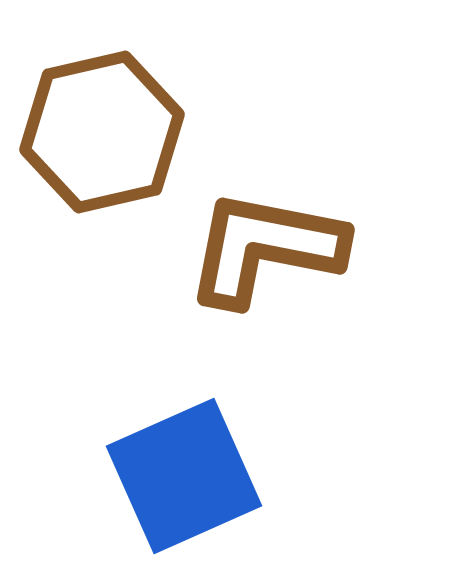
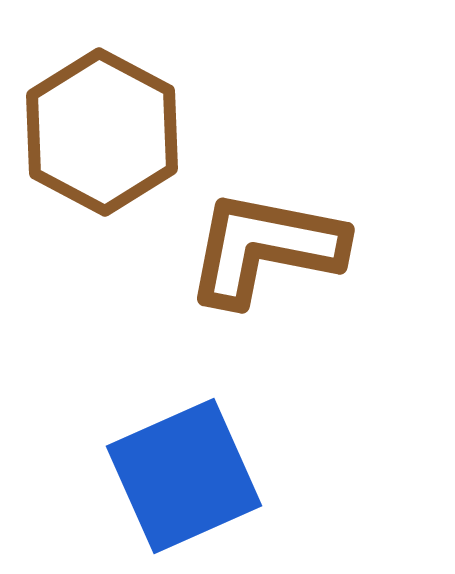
brown hexagon: rotated 19 degrees counterclockwise
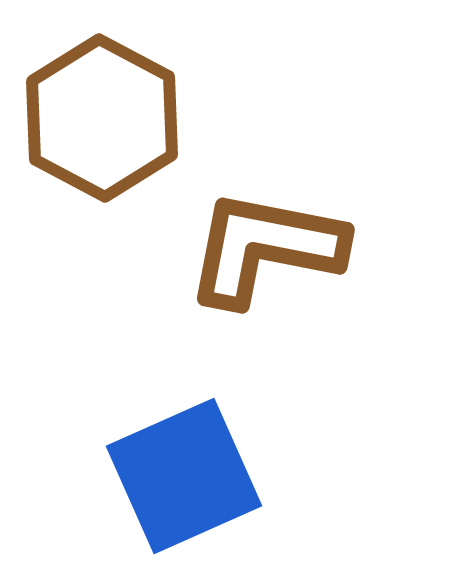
brown hexagon: moved 14 px up
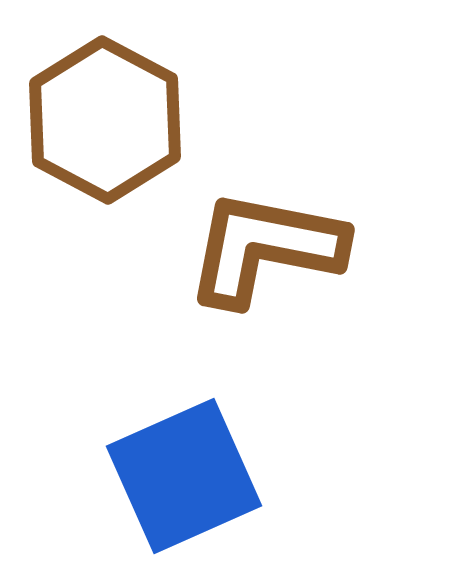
brown hexagon: moved 3 px right, 2 px down
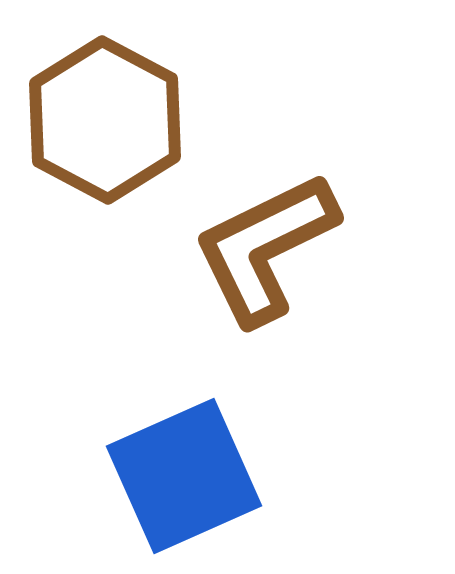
brown L-shape: rotated 37 degrees counterclockwise
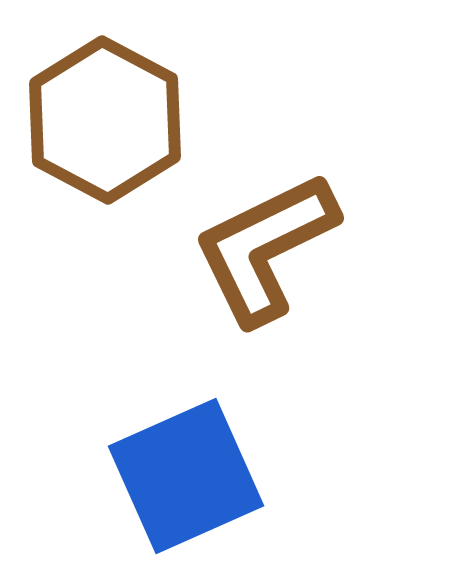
blue square: moved 2 px right
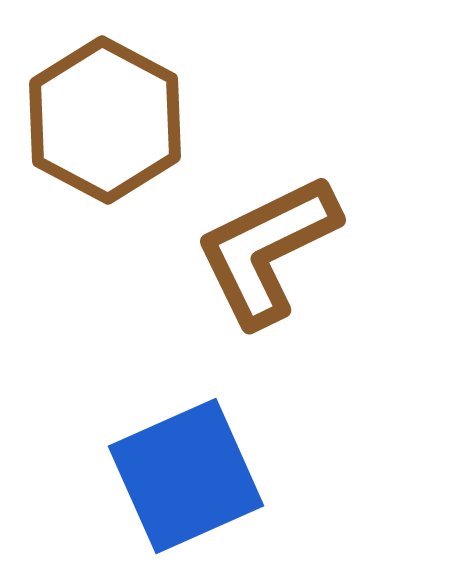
brown L-shape: moved 2 px right, 2 px down
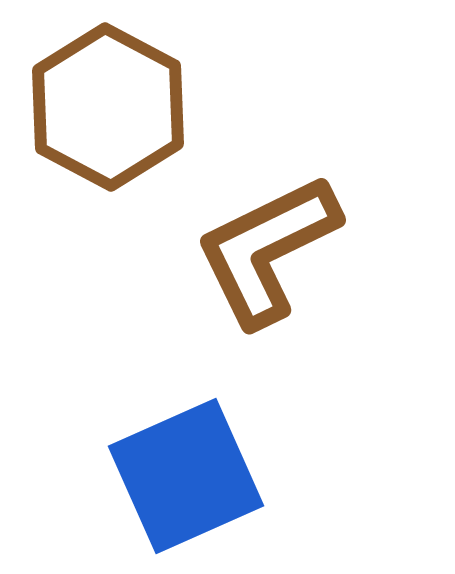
brown hexagon: moved 3 px right, 13 px up
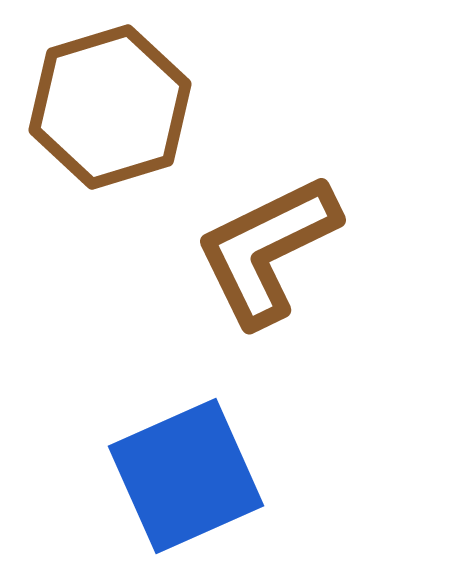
brown hexagon: moved 2 px right; rotated 15 degrees clockwise
